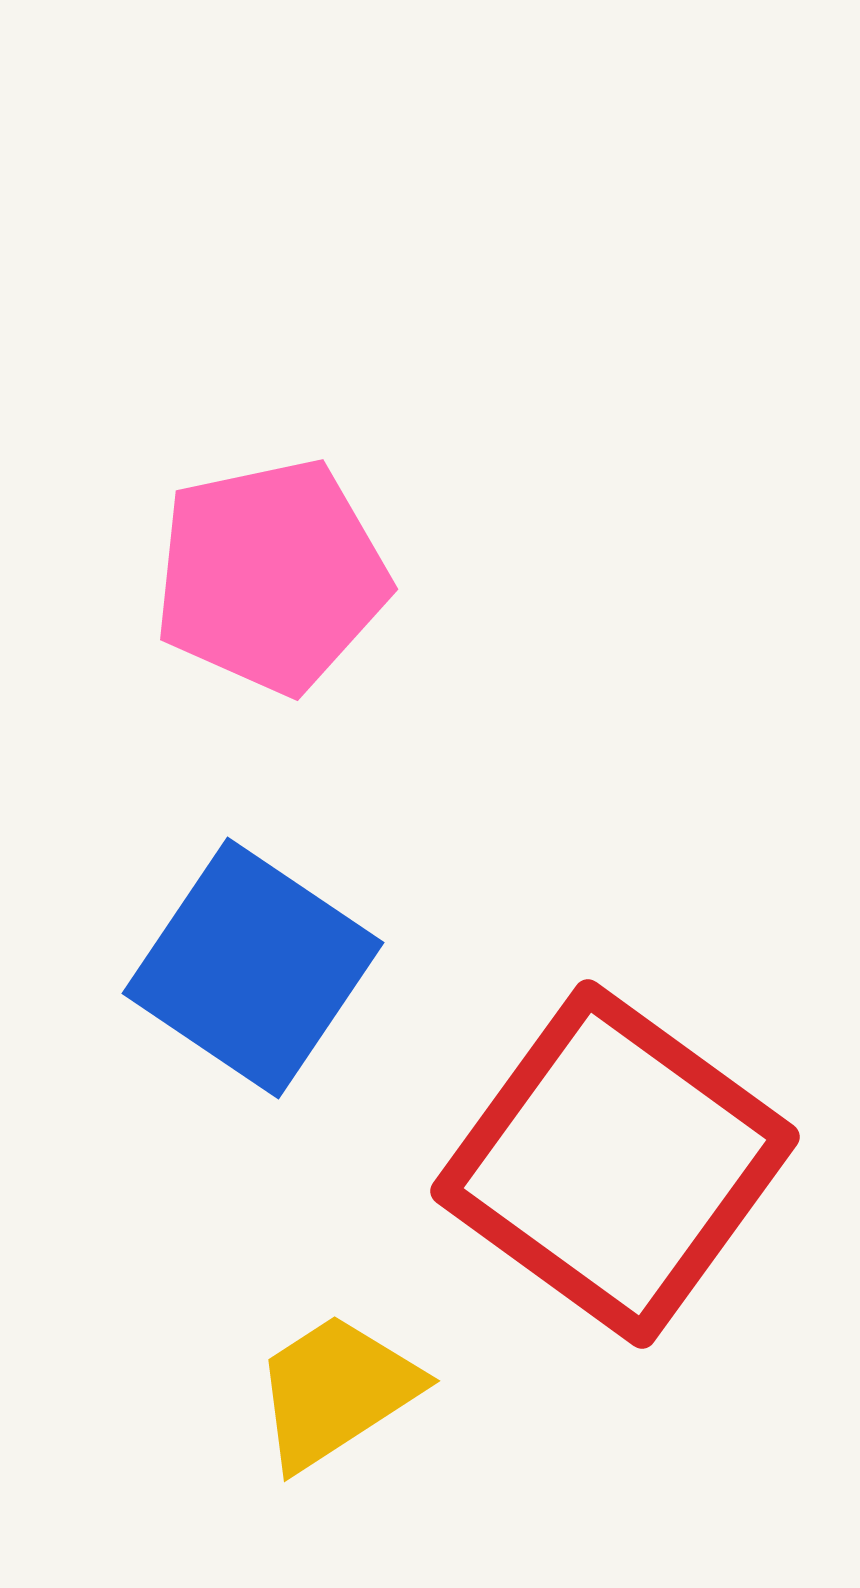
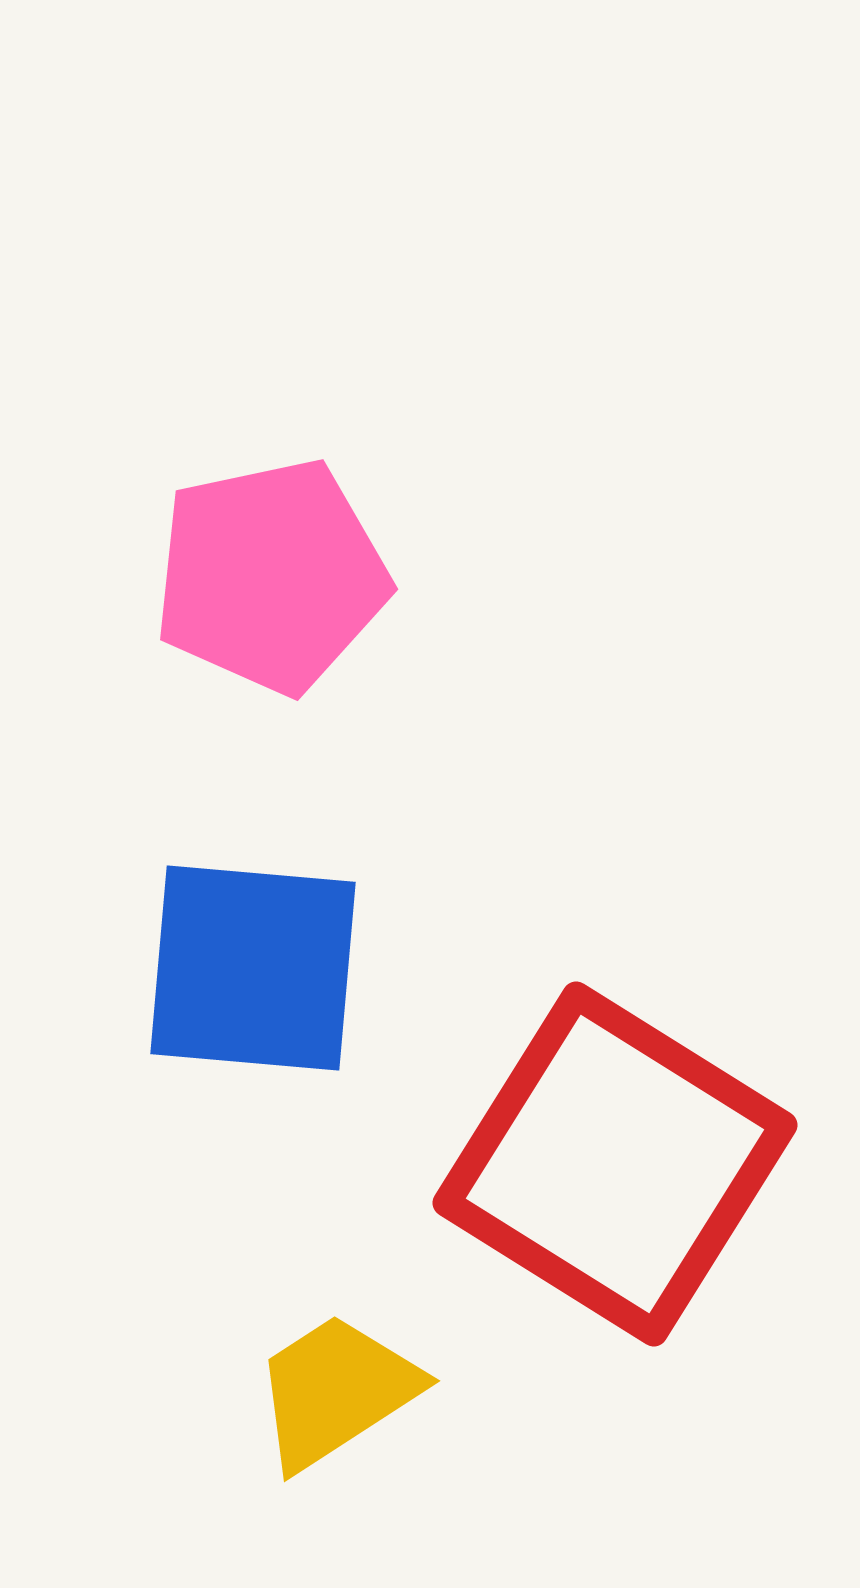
blue square: rotated 29 degrees counterclockwise
red square: rotated 4 degrees counterclockwise
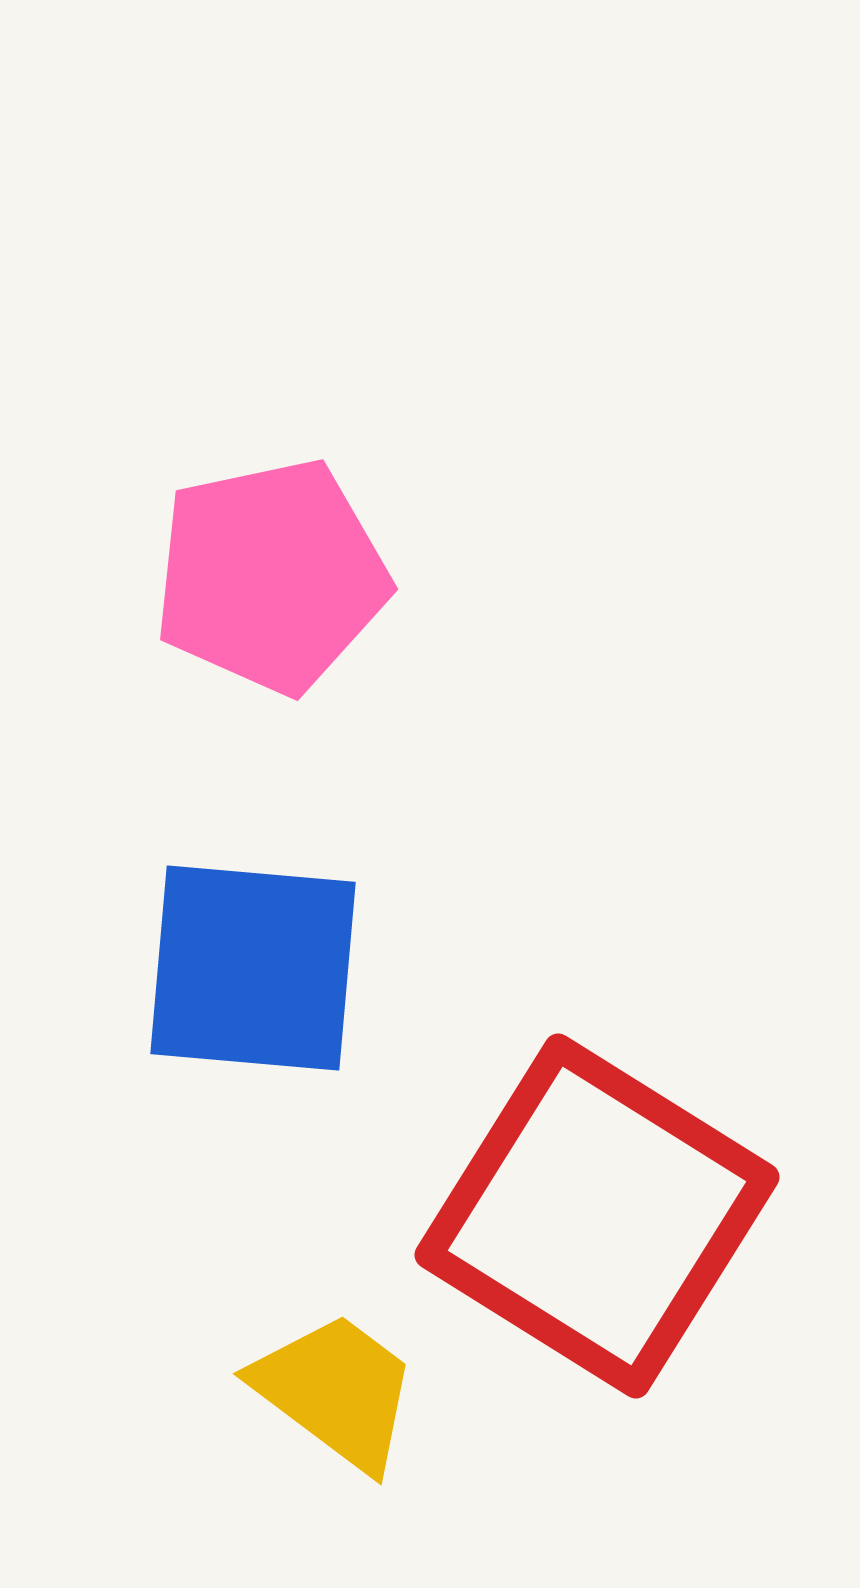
red square: moved 18 px left, 52 px down
yellow trapezoid: rotated 70 degrees clockwise
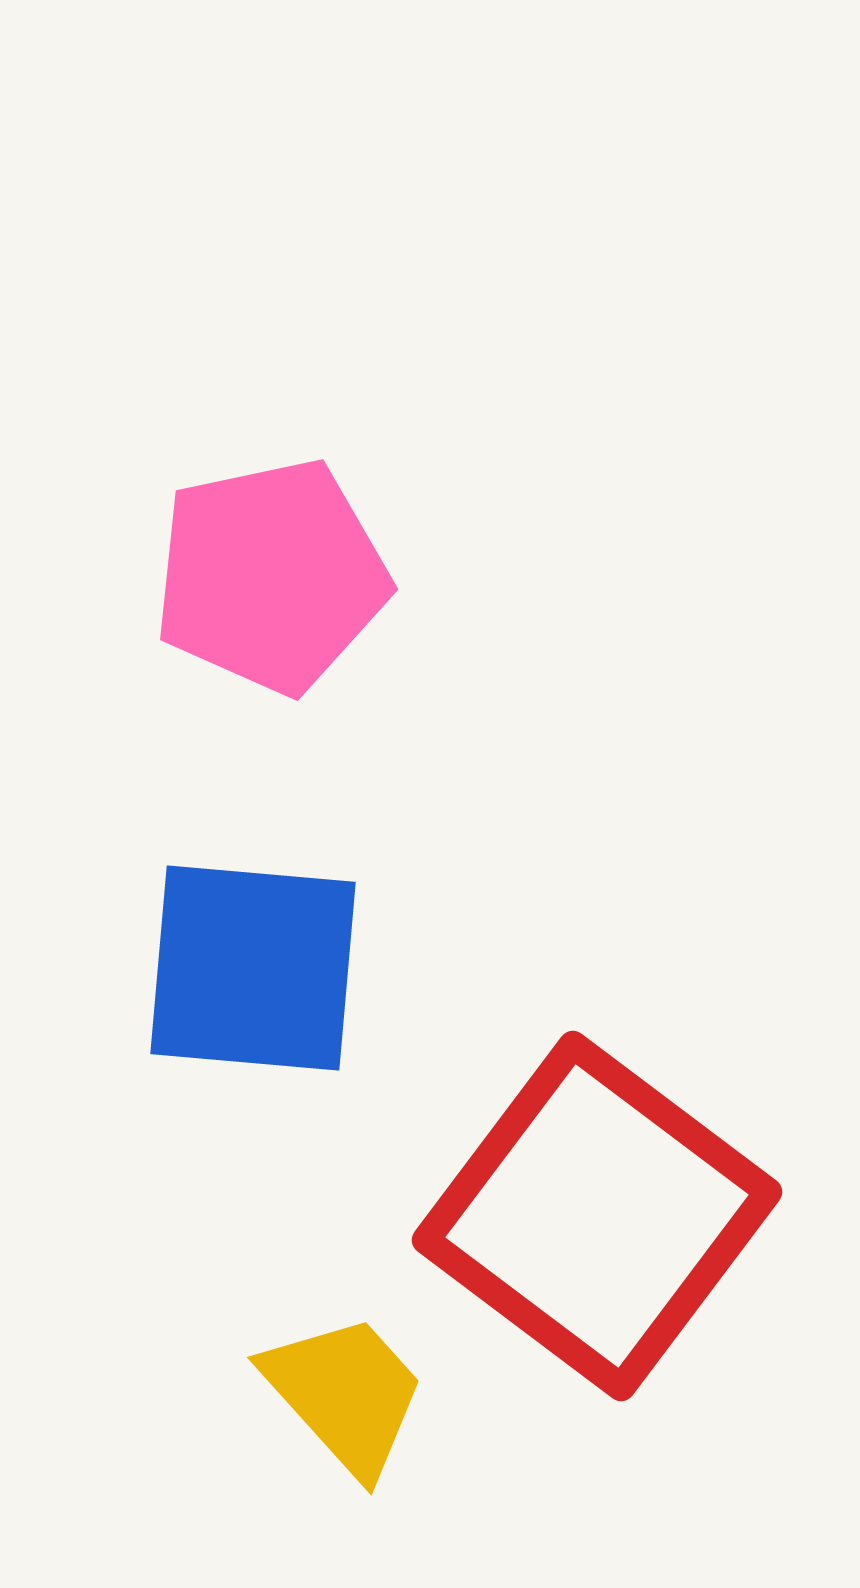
red square: rotated 5 degrees clockwise
yellow trapezoid: moved 9 px right, 3 px down; rotated 11 degrees clockwise
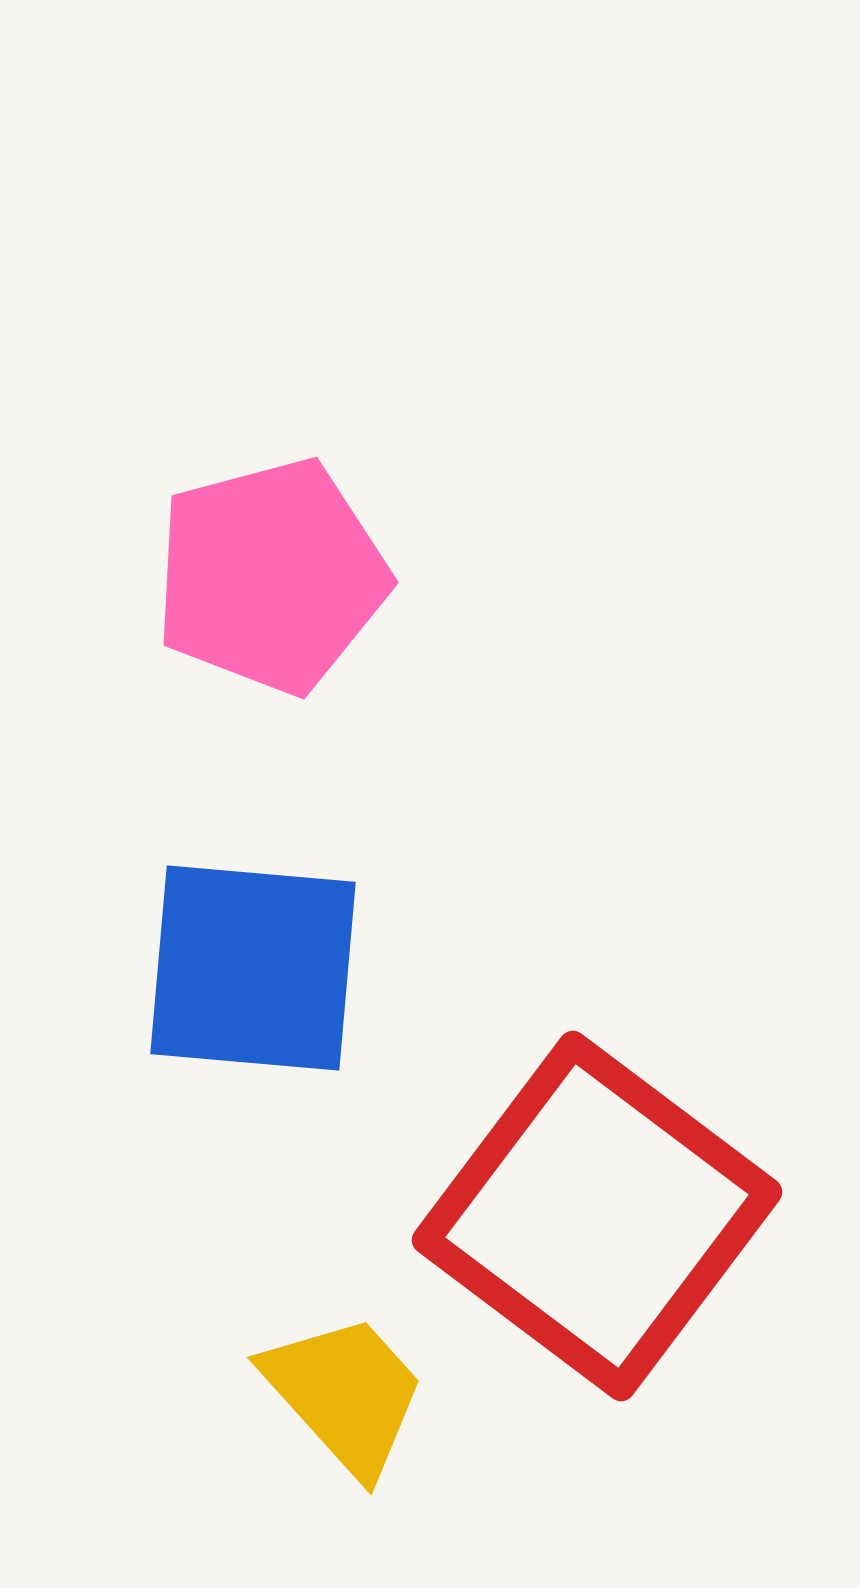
pink pentagon: rotated 3 degrees counterclockwise
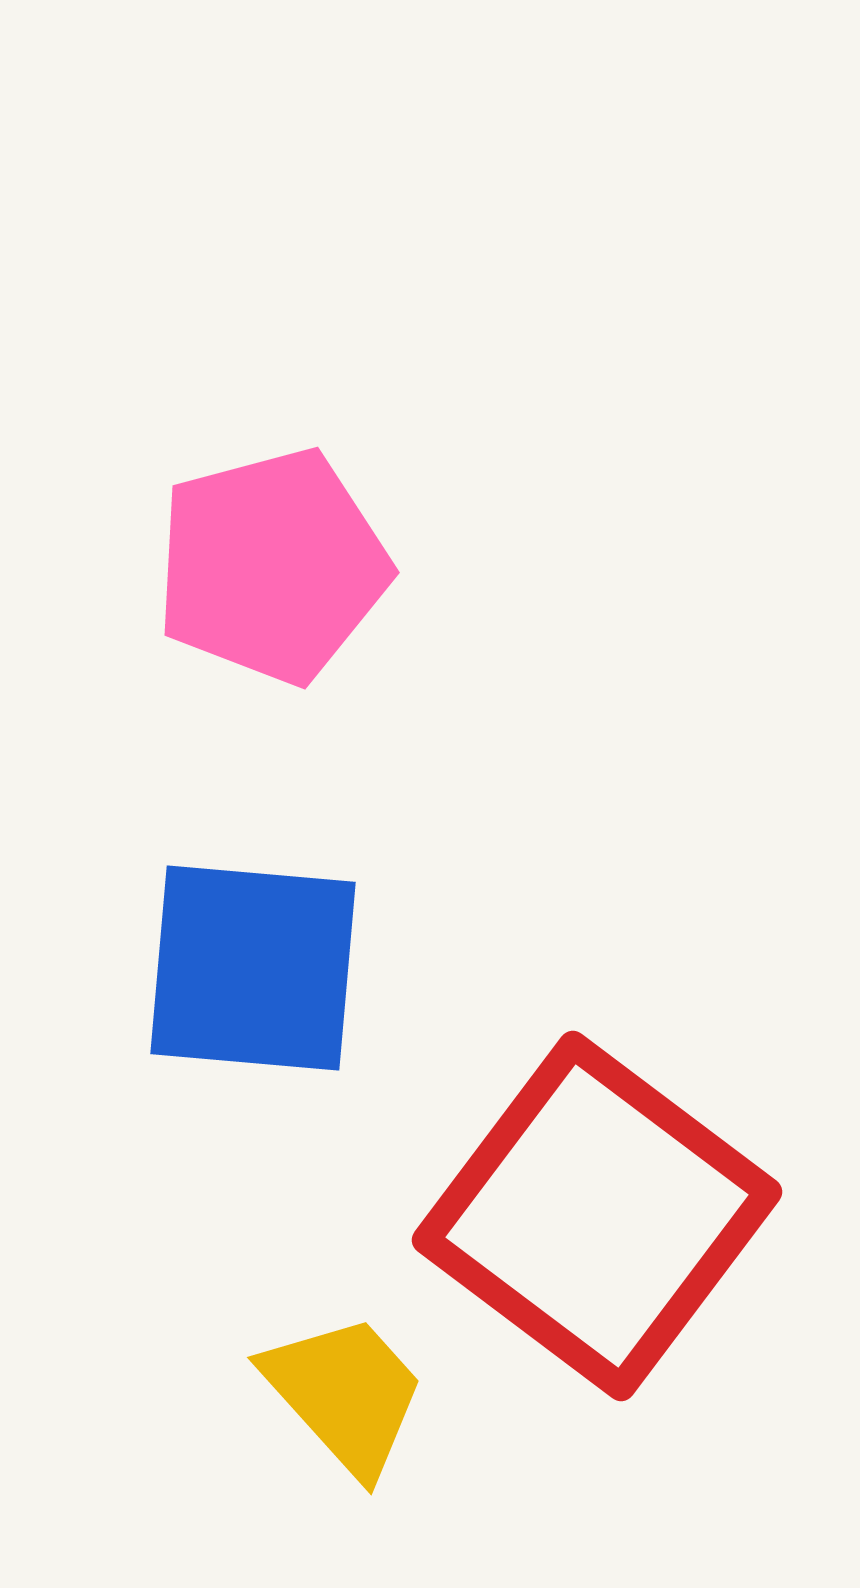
pink pentagon: moved 1 px right, 10 px up
